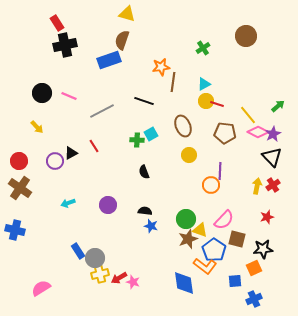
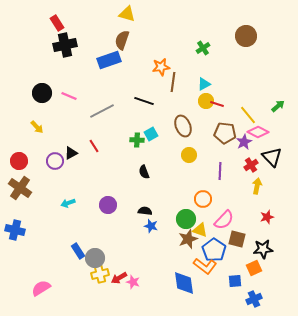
purple star at (273, 134): moved 29 px left, 8 px down
orange circle at (211, 185): moved 8 px left, 14 px down
red cross at (273, 185): moved 22 px left, 20 px up
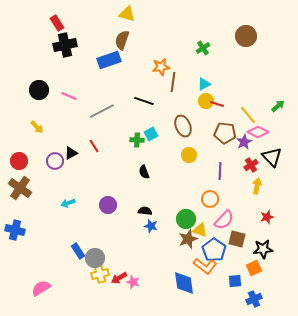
black circle at (42, 93): moved 3 px left, 3 px up
orange circle at (203, 199): moved 7 px right
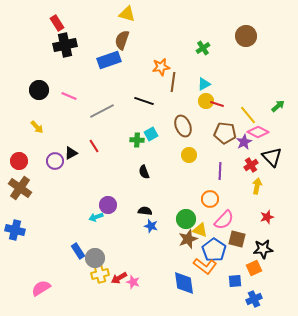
cyan arrow at (68, 203): moved 28 px right, 14 px down
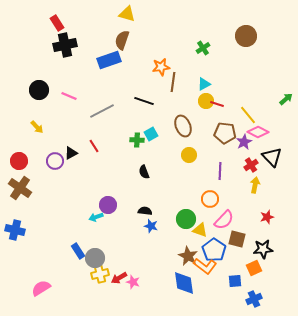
green arrow at (278, 106): moved 8 px right, 7 px up
yellow arrow at (257, 186): moved 2 px left, 1 px up
brown star at (188, 239): moved 17 px down; rotated 24 degrees counterclockwise
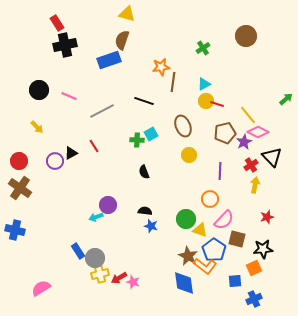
brown pentagon at (225, 133): rotated 20 degrees counterclockwise
